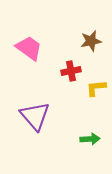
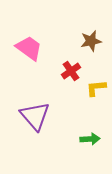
red cross: rotated 24 degrees counterclockwise
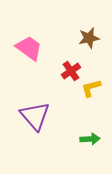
brown star: moved 2 px left, 3 px up
yellow L-shape: moved 5 px left; rotated 10 degrees counterclockwise
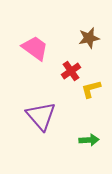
pink trapezoid: moved 6 px right
yellow L-shape: moved 1 px down
purple triangle: moved 6 px right
green arrow: moved 1 px left, 1 px down
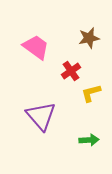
pink trapezoid: moved 1 px right, 1 px up
yellow L-shape: moved 4 px down
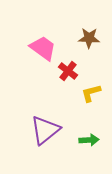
brown star: rotated 15 degrees clockwise
pink trapezoid: moved 7 px right, 1 px down
red cross: moved 3 px left; rotated 18 degrees counterclockwise
purple triangle: moved 4 px right, 14 px down; rotated 32 degrees clockwise
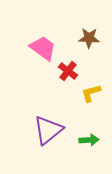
purple triangle: moved 3 px right
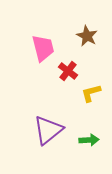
brown star: moved 2 px left, 2 px up; rotated 25 degrees clockwise
pink trapezoid: rotated 40 degrees clockwise
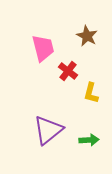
yellow L-shape: rotated 60 degrees counterclockwise
